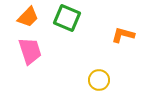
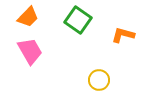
green square: moved 11 px right, 2 px down; rotated 12 degrees clockwise
pink trapezoid: rotated 12 degrees counterclockwise
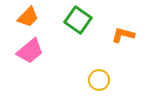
pink trapezoid: rotated 80 degrees clockwise
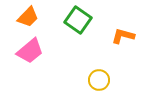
orange L-shape: moved 1 px down
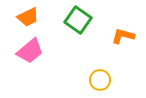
orange trapezoid: rotated 20 degrees clockwise
yellow circle: moved 1 px right
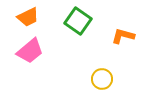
green square: moved 1 px down
yellow circle: moved 2 px right, 1 px up
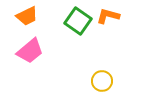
orange trapezoid: moved 1 px left, 1 px up
orange L-shape: moved 15 px left, 20 px up
yellow circle: moved 2 px down
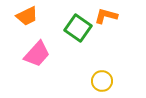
orange L-shape: moved 2 px left
green square: moved 7 px down
pink trapezoid: moved 7 px right, 3 px down; rotated 8 degrees counterclockwise
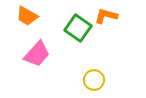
orange trapezoid: rotated 55 degrees clockwise
yellow circle: moved 8 px left, 1 px up
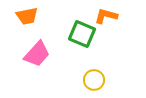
orange trapezoid: rotated 40 degrees counterclockwise
green square: moved 4 px right, 6 px down; rotated 12 degrees counterclockwise
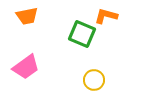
pink trapezoid: moved 11 px left, 13 px down; rotated 12 degrees clockwise
